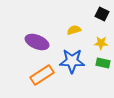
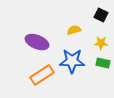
black square: moved 1 px left, 1 px down
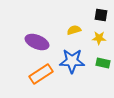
black square: rotated 16 degrees counterclockwise
yellow star: moved 2 px left, 5 px up
orange rectangle: moved 1 px left, 1 px up
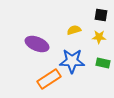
yellow star: moved 1 px up
purple ellipse: moved 2 px down
orange rectangle: moved 8 px right, 5 px down
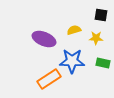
yellow star: moved 3 px left, 1 px down
purple ellipse: moved 7 px right, 5 px up
